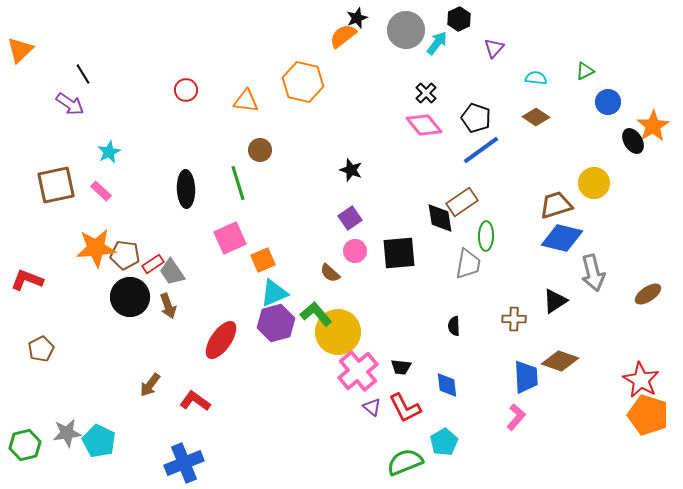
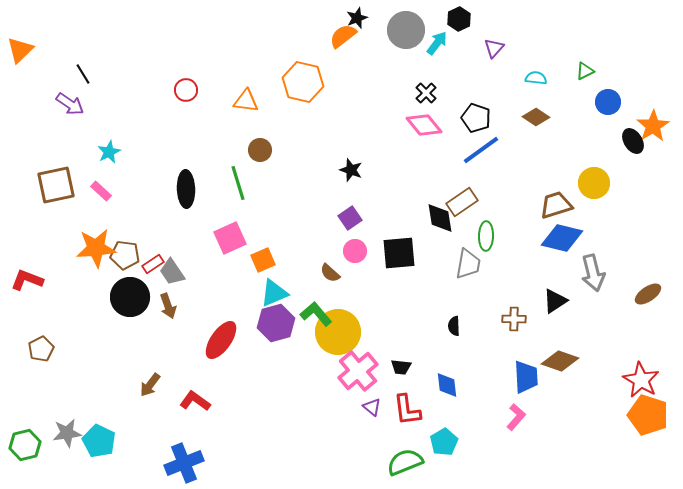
red L-shape at (405, 408): moved 2 px right, 2 px down; rotated 20 degrees clockwise
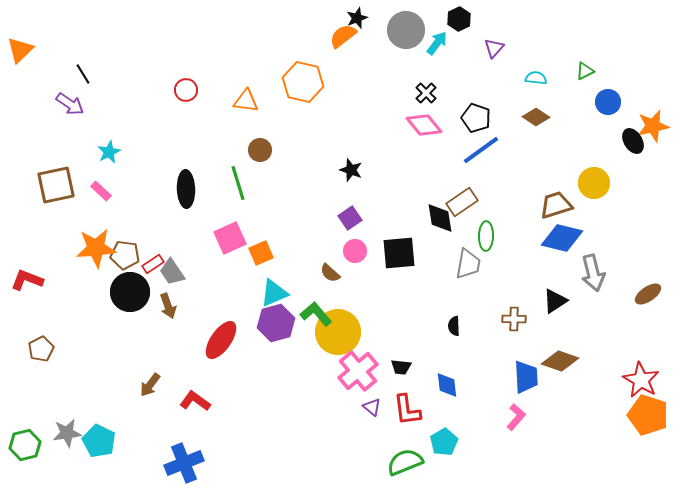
orange star at (653, 126): rotated 20 degrees clockwise
orange square at (263, 260): moved 2 px left, 7 px up
black circle at (130, 297): moved 5 px up
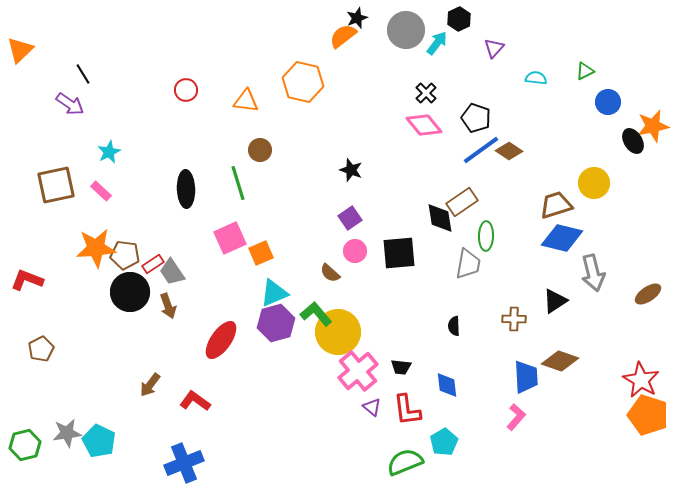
brown diamond at (536, 117): moved 27 px left, 34 px down
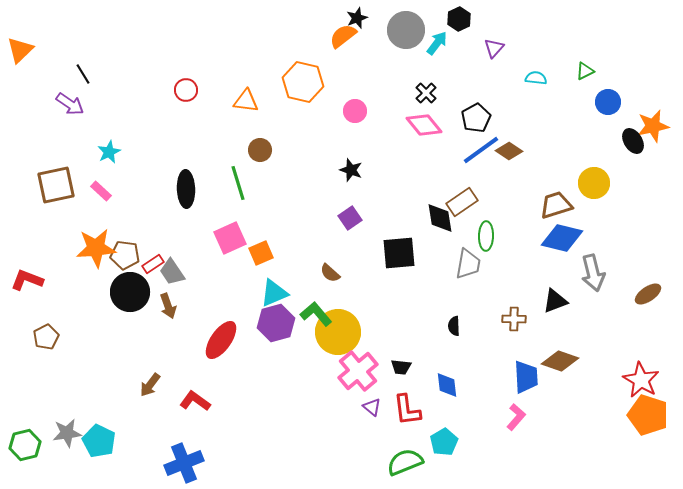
black pentagon at (476, 118): rotated 24 degrees clockwise
pink circle at (355, 251): moved 140 px up
black triangle at (555, 301): rotated 12 degrees clockwise
brown pentagon at (41, 349): moved 5 px right, 12 px up
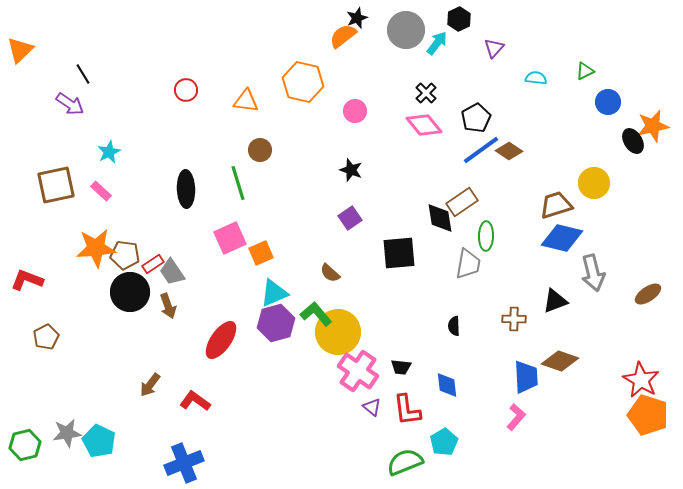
pink cross at (358, 371): rotated 15 degrees counterclockwise
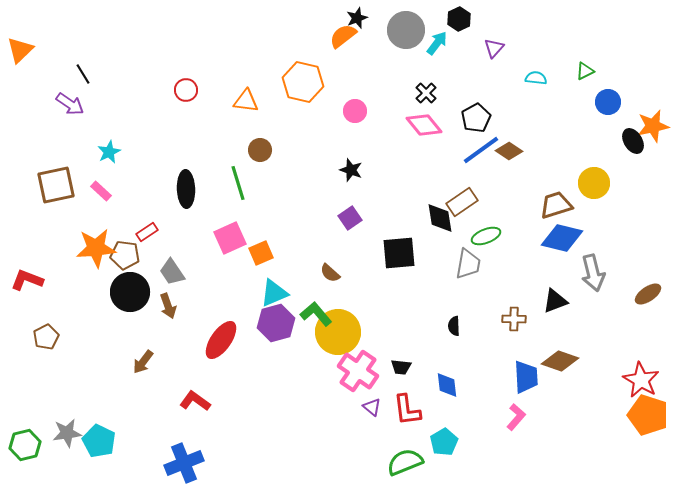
green ellipse at (486, 236): rotated 68 degrees clockwise
red rectangle at (153, 264): moved 6 px left, 32 px up
brown arrow at (150, 385): moved 7 px left, 23 px up
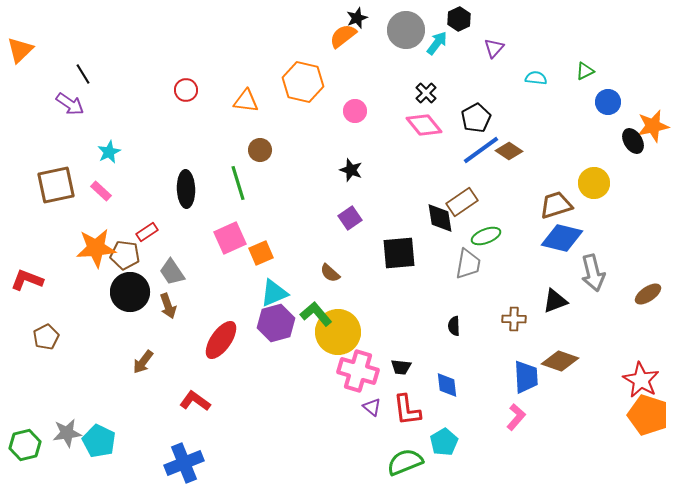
pink cross at (358, 371): rotated 18 degrees counterclockwise
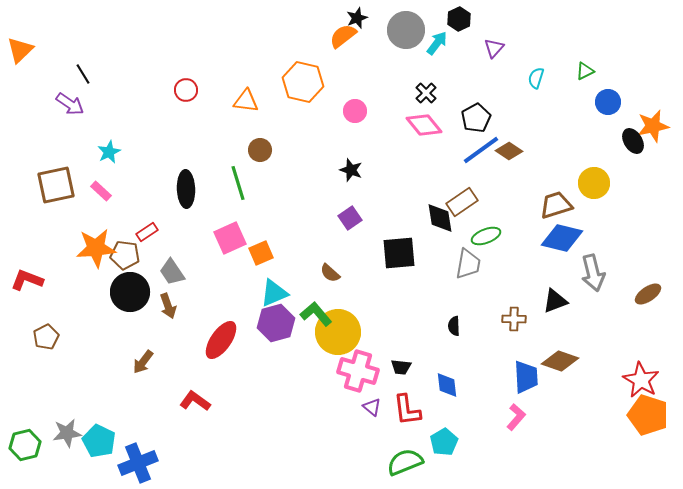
cyan semicircle at (536, 78): rotated 80 degrees counterclockwise
blue cross at (184, 463): moved 46 px left
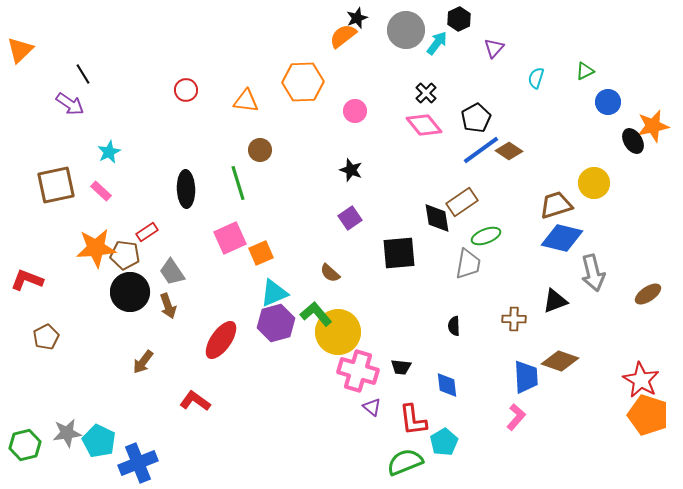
orange hexagon at (303, 82): rotated 15 degrees counterclockwise
black diamond at (440, 218): moved 3 px left
red L-shape at (407, 410): moved 6 px right, 10 px down
